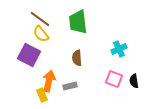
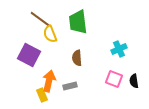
yellow semicircle: moved 9 px right; rotated 18 degrees clockwise
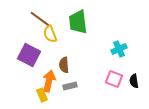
brown semicircle: moved 13 px left, 7 px down
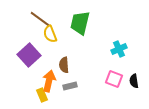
green trapezoid: moved 2 px right, 1 px down; rotated 20 degrees clockwise
purple square: rotated 20 degrees clockwise
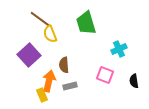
green trapezoid: moved 6 px right; rotated 30 degrees counterclockwise
pink square: moved 9 px left, 4 px up
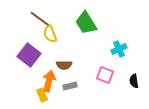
green trapezoid: rotated 15 degrees counterclockwise
purple square: rotated 10 degrees counterclockwise
brown semicircle: rotated 84 degrees counterclockwise
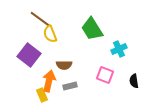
green trapezoid: moved 6 px right, 6 px down
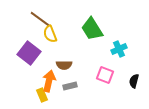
purple square: moved 2 px up
black semicircle: rotated 24 degrees clockwise
